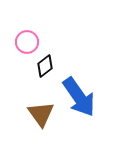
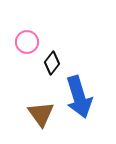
black diamond: moved 7 px right, 3 px up; rotated 15 degrees counterclockwise
blue arrow: rotated 18 degrees clockwise
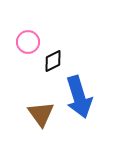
pink circle: moved 1 px right
black diamond: moved 1 px right, 2 px up; rotated 25 degrees clockwise
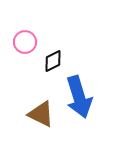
pink circle: moved 3 px left
brown triangle: rotated 28 degrees counterclockwise
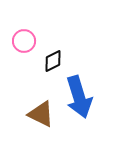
pink circle: moved 1 px left, 1 px up
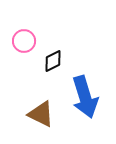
blue arrow: moved 6 px right
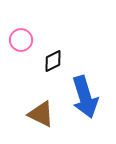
pink circle: moved 3 px left, 1 px up
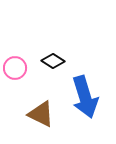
pink circle: moved 6 px left, 28 px down
black diamond: rotated 60 degrees clockwise
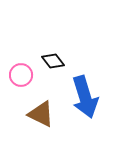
black diamond: rotated 20 degrees clockwise
pink circle: moved 6 px right, 7 px down
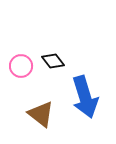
pink circle: moved 9 px up
brown triangle: rotated 12 degrees clockwise
